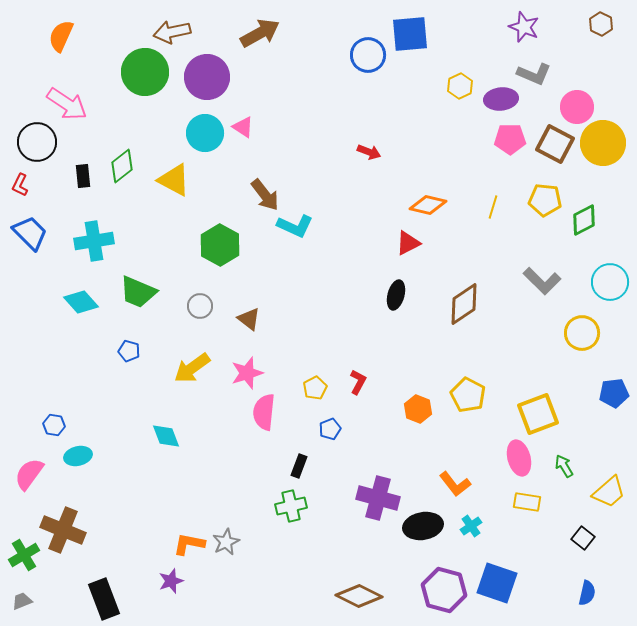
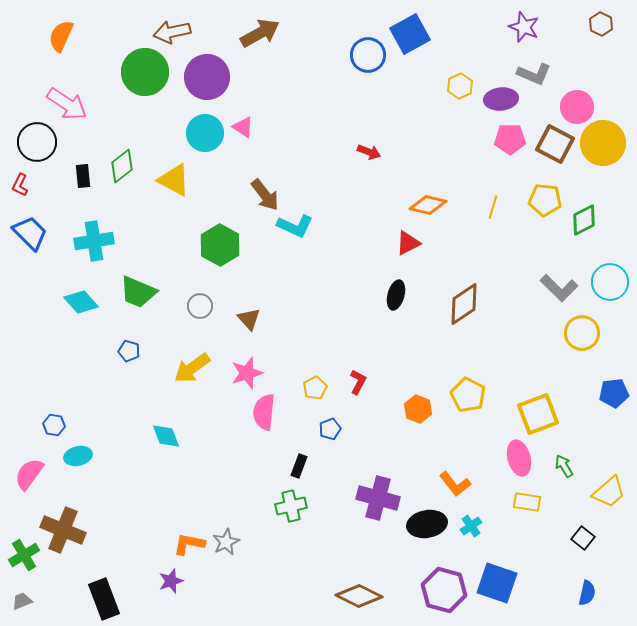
blue square at (410, 34): rotated 24 degrees counterclockwise
gray L-shape at (542, 281): moved 17 px right, 7 px down
brown triangle at (249, 319): rotated 10 degrees clockwise
black ellipse at (423, 526): moved 4 px right, 2 px up
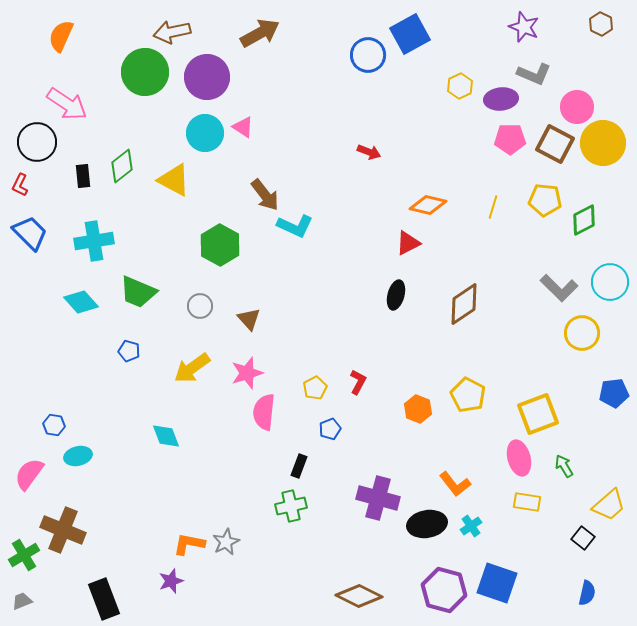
yellow trapezoid at (609, 492): moved 13 px down
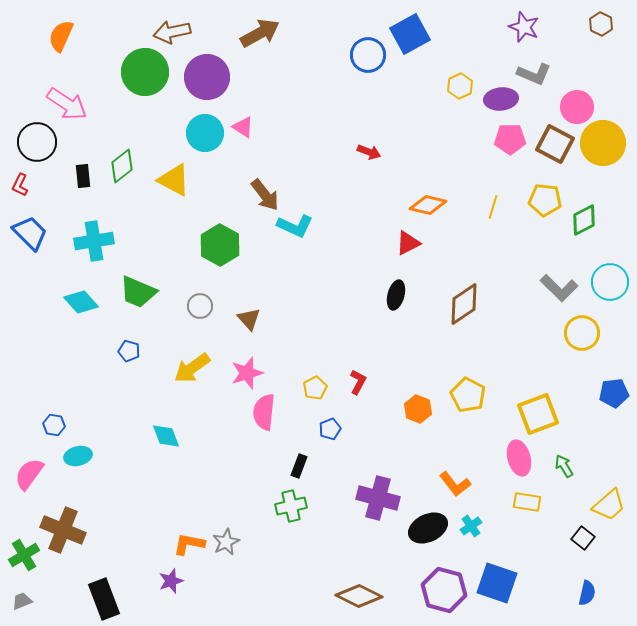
black ellipse at (427, 524): moved 1 px right, 4 px down; rotated 15 degrees counterclockwise
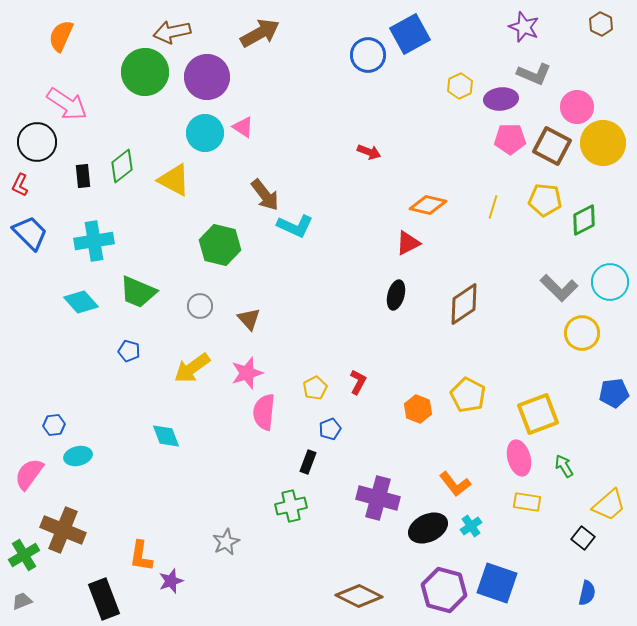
brown square at (555, 144): moved 3 px left, 2 px down
green hexagon at (220, 245): rotated 15 degrees counterclockwise
blue hexagon at (54, 425): rotated 15 degrees counterclockwise
black rectangle at (299, 466): moved 9 px right, 4 px up
orange L-shape at (189, 544): moved 48 px left, 12 px down; rotated 92 degrees counterclockwise
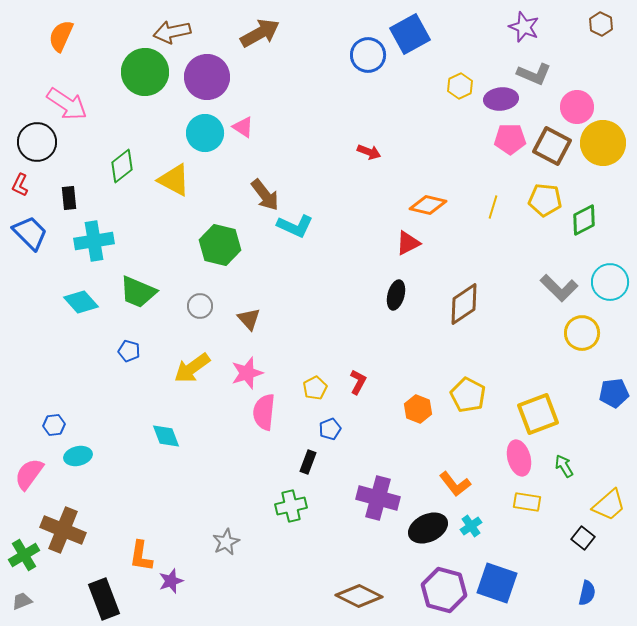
black rectangle at (83, 176): moved 14 px left, 22 px down
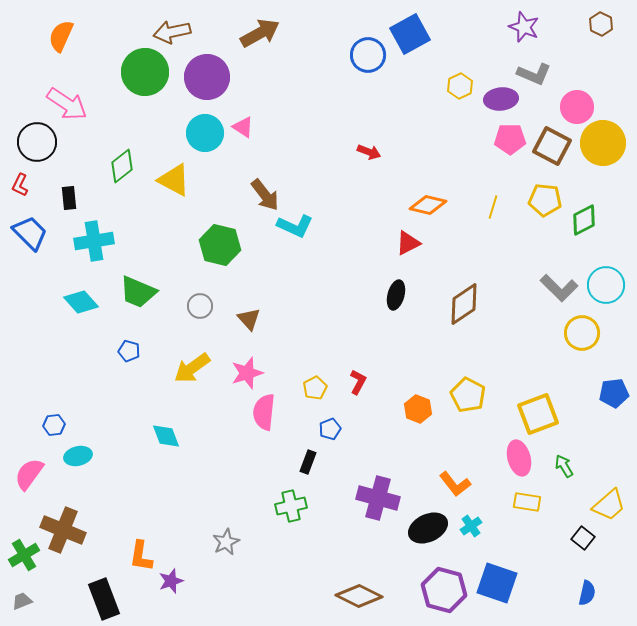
cyan circle at (610, 282): moved 4 px left, 3 px down
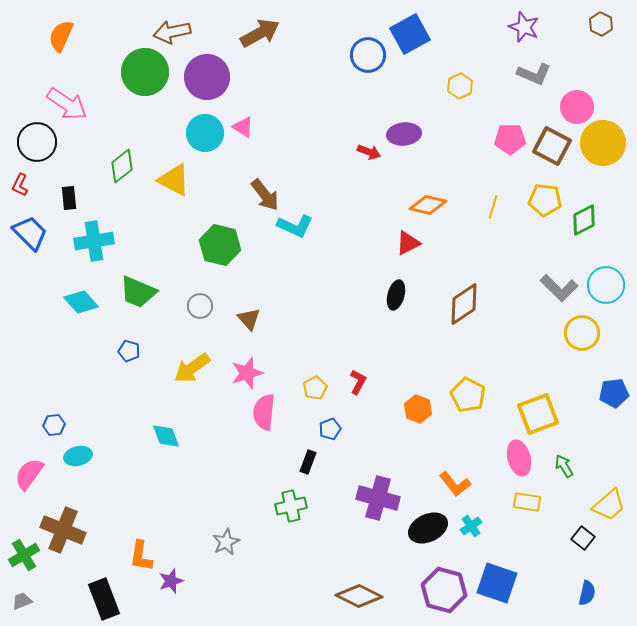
purple ellipse at (501, 99): moved 97 px left, 35 px down
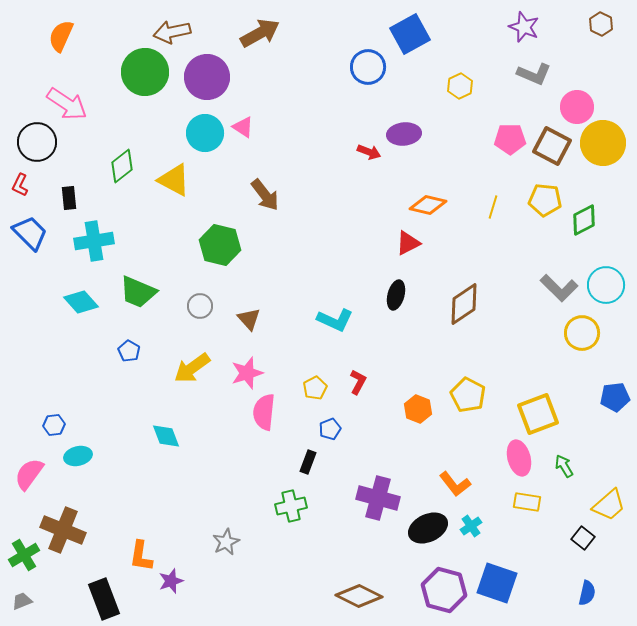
blue circle at (368, 55): moved 12 px down
cyan L-shape at (295, 226): moved 40 px right, 94 px down
blue pentagon at (129, 351): rotated 15 degrees clockwise
blue pentagon at (614, 393): moved 1 px right, 4 px down
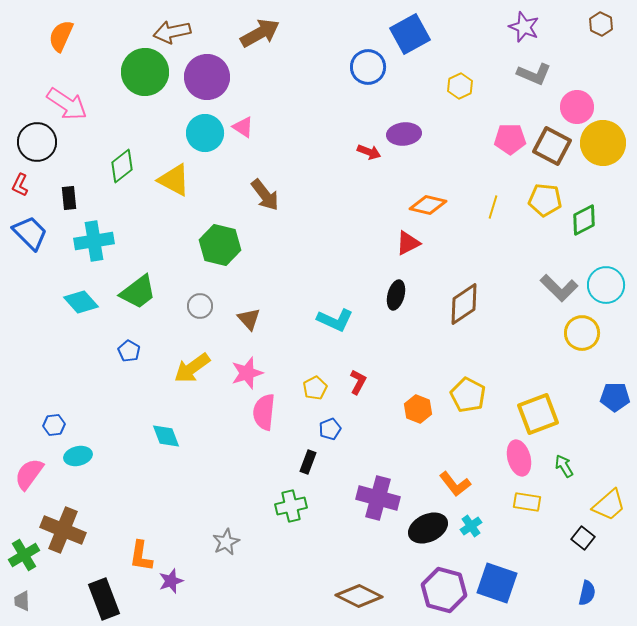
green trapezoid at (138, 292): rotated 60 degrees counterclockwise
blue pentagon at (615, 397): rotated 8 degrees clockwise
gray trapezoid at (22, 601): rotated 70 degrees counterclockwise
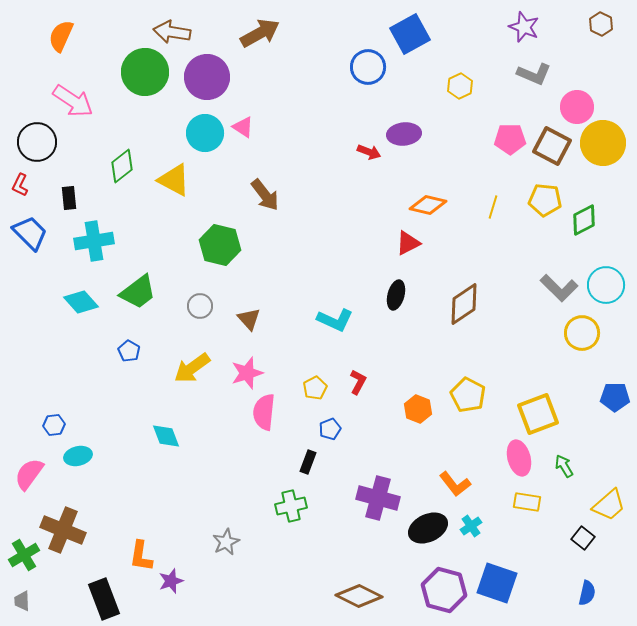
brown arrow at (172, 32): rotated 21 degrees clockwise
pink arrow at (67, 104): moved 6 px right, 3 px up
